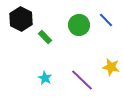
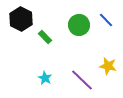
yellow star: moved 3 px left, 1 px up
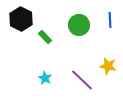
blue line: moved 4 px right; rotated 42 degrees clockwise
